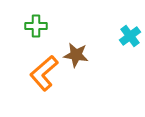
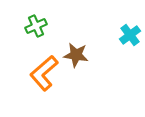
green cross: rotated 25 degrees counterclockwise
cyan cross: moved 1 px up
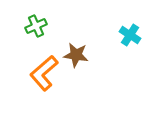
cyan cross: rotated 20 degrees counterclockwise
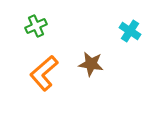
cyan cross: moved 4 px up
brown star: moved 15 px right, 9 px down
